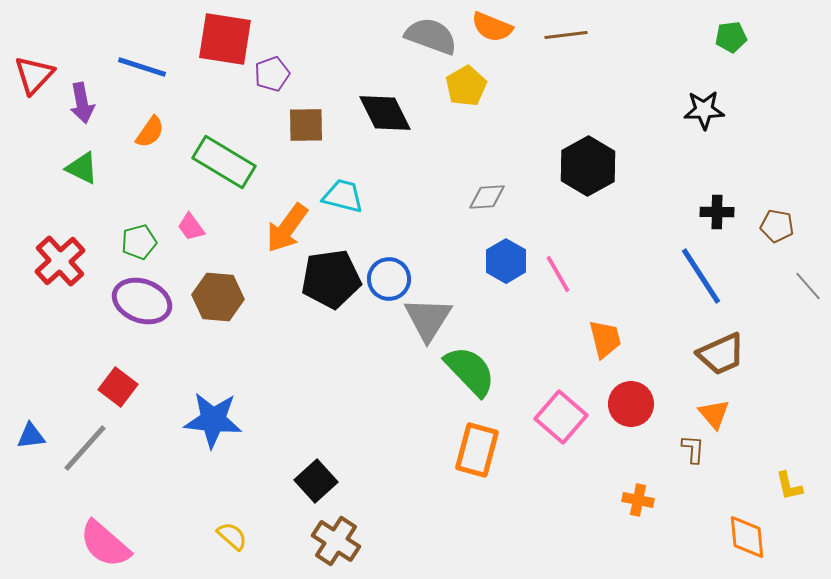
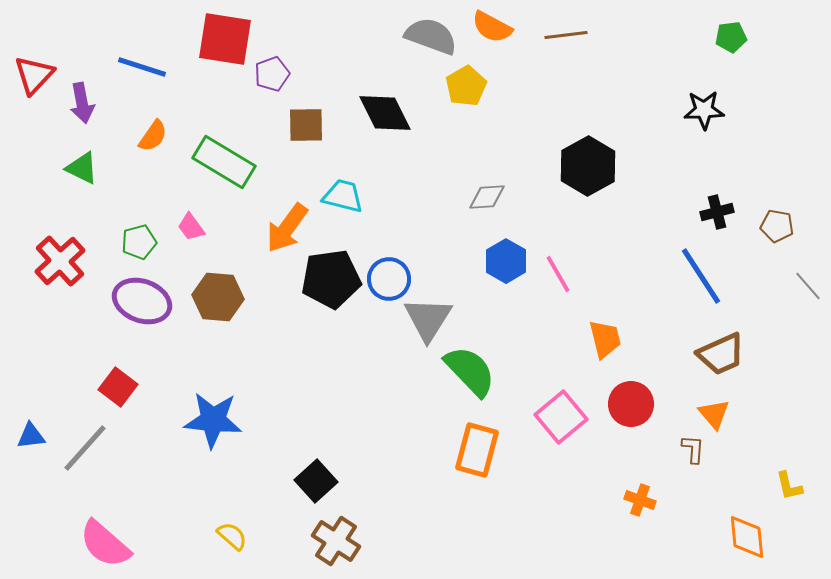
orange semicircle at (492, 27): rotated 6 degrees clockwise
orange semicircle at (150, 132): moved 3 px right, 4 px down
black cross at (717, 212): rotated 16 degrees counterclockwise
pink square at (561, 417): rotated 9 degrees clockwise
orange cross at (638, 500): moved 2 px right; rotated 8 degrees clockwise
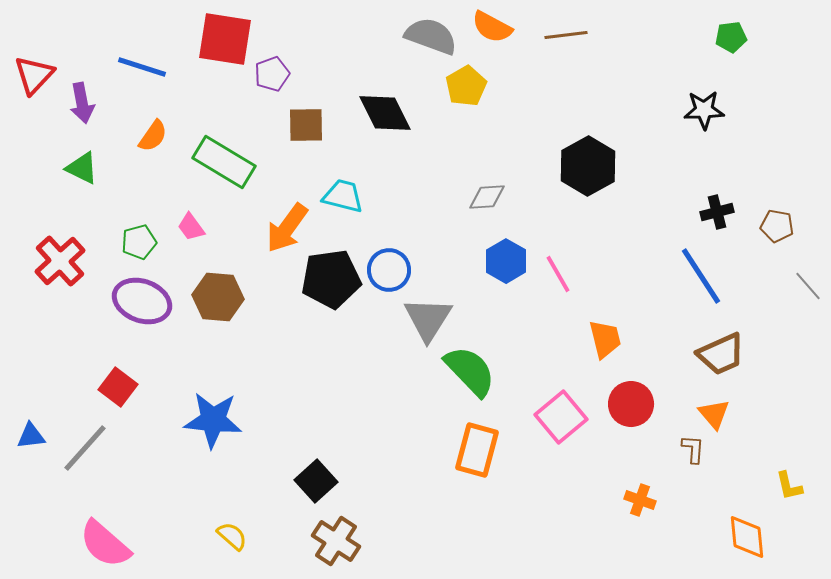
blue circle at (389, 279): moved 9 px up
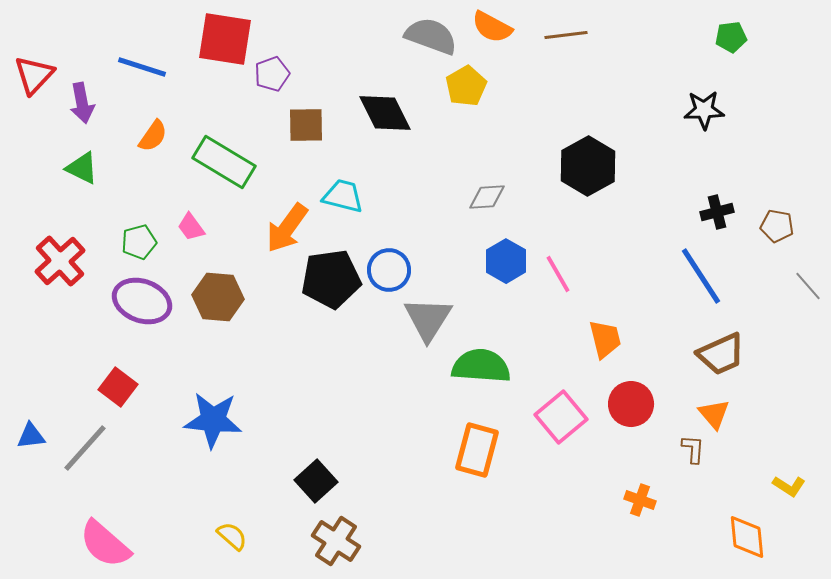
green semicircle at (470, 371): moved 11 px right, 5 px up; rotated 42 degrees counterclockwise
yellow L-shape at (789, 486): rotated 44 degrees counterclockwise
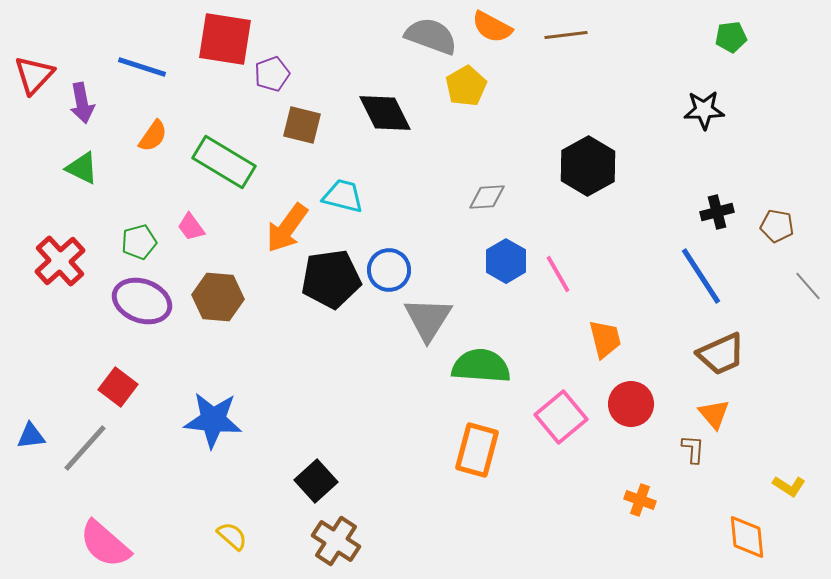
brown square at (306, 125): moved 4 px left; rotated 15 degrees clockwise
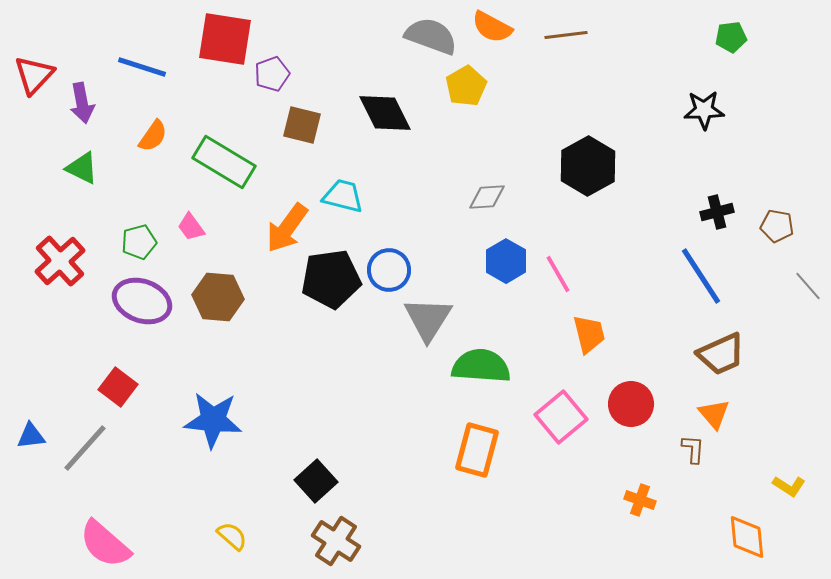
orange trapezoid at (605, 339): moved 16 px left, 5 px up
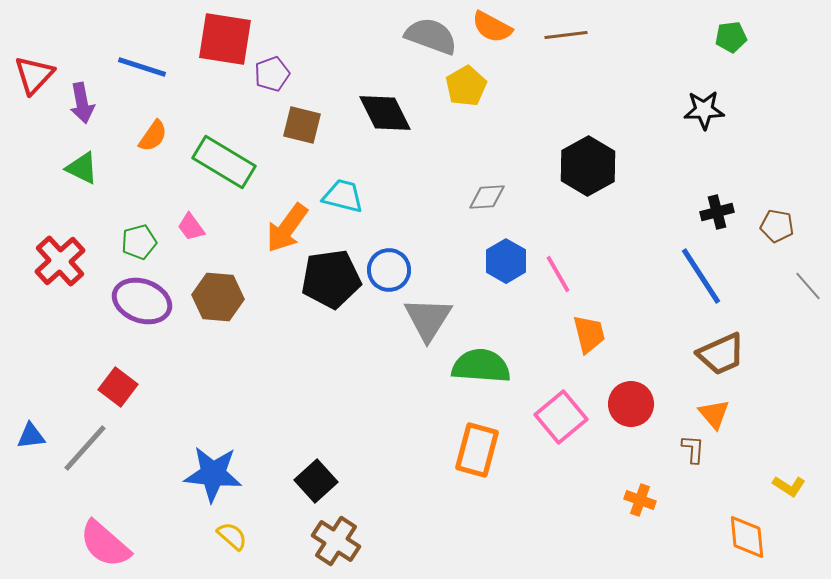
blue star at (213, 420): moved 54 px down
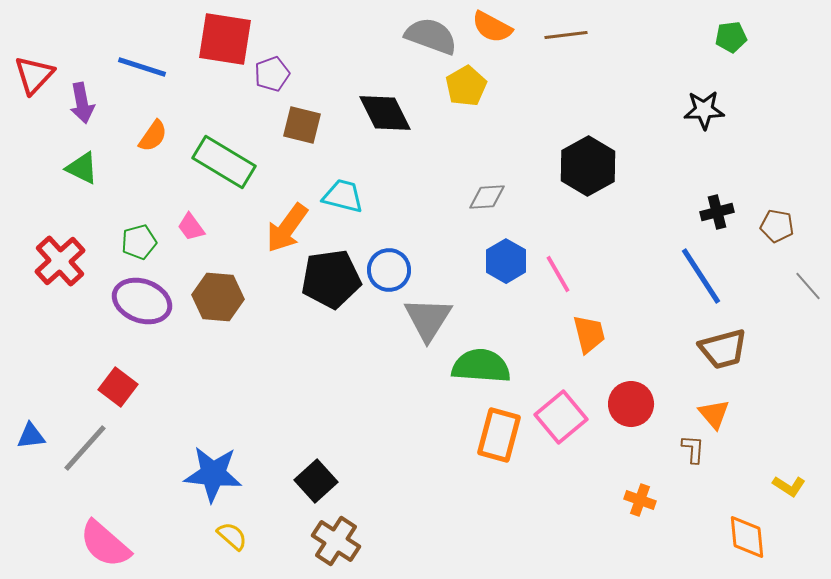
brown trapezoid at (721, 354): moved 2 px right, 5 px up; rotated 9 degrees clockwise
orange rectangle at (477, 450): moved 22 px right, 15 px up
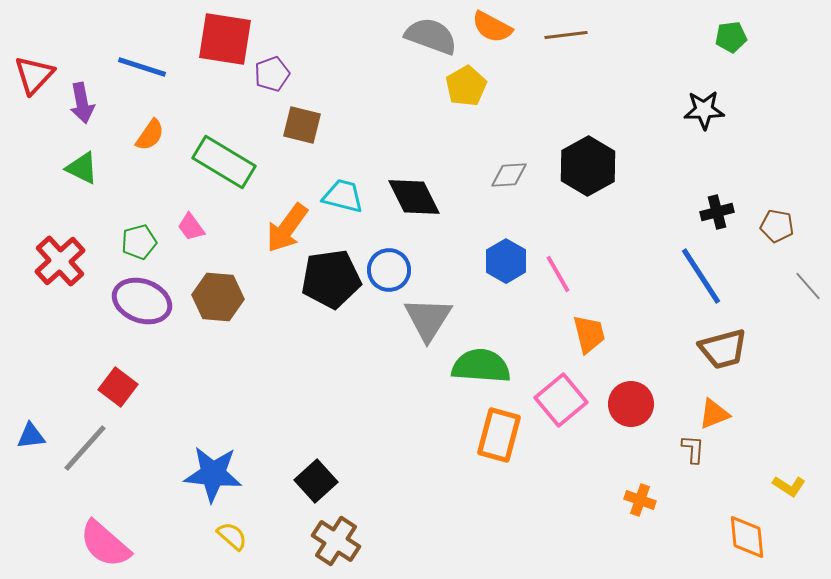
black diamond at (385, 113): moved 29 px right, 84 px down
orange semicircle at (153, 136): moved 3 px left, 1 px up
gray diamond at (487, 197): moved 22 px right, 22 px up
orange triangle at (714, 414): rotated 48 degrees clockwise
pink square at (561, 417): moved 17 px up
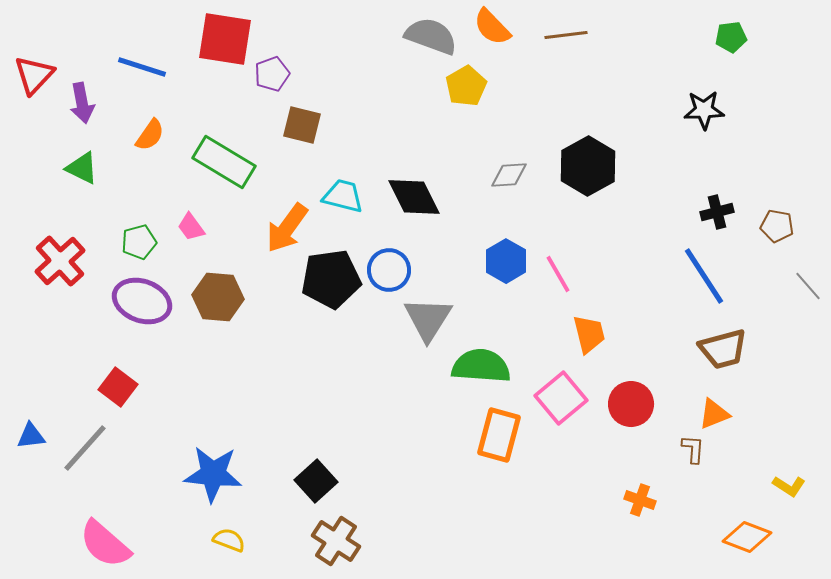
orange semicircle at (492, 27): rotated 18 degrees clockwise
blue line at (701, 276): moved 3 px right
pink square at (561, 400): moved 2 px up
yellow semicircle at (232, 536): moved 3 px left, 4 px down; rotated 20 degrees counterclockwise
orange diamond at (747, 537): rotated 63 degrees counterclockwise
